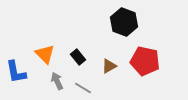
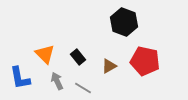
blue L-shape: moved 4 px right, 6 px down
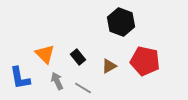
black hexagon: moved 3 px left
